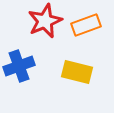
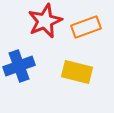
orange rectangle: moved 2 px down
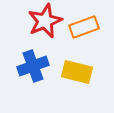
orange rectangle: moved 2 px left
blue cross: moved 14 px right
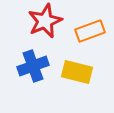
orange rectangle: moved 6 px right, 4 px down
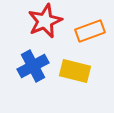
blue cross: rotated 8 degrees counterclockwise
yellow rectangle: moved 2 px left, 1 px up
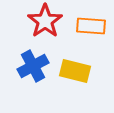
red star: rotated 12 degrees counterclockwise
orange rectangle: moved 1 px right, 5 px up; rotated 24 degrees clockwise
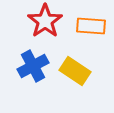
yellow rectangle: rotated 20 degrees clockwise
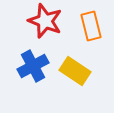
red star: rotated 16 degrees counterclockwise
orange rectangle: rotated 72 degrees clockwise
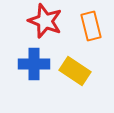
blue cross: moved 1 px right, 2 px up; rotated 28 degrees clockwise
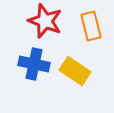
blue cross: rotated 12 degrees clockwise
